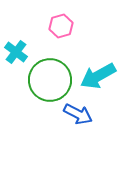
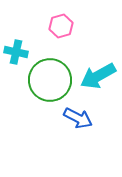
cyan cross: rotated 25 degrees counterclockwise
blue arrow: moved 4 px down
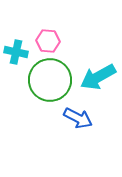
pink hexagon: moved 13 px left, 15 px down; rotated 20 degrees clockwise
cyan arrow: moved 1 px down
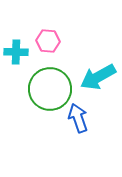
cyan cross: rotated 10 degrees counterclockwise
green circle: moved 9 px down
blue arrow: rotated 136 degrees counterclockwise
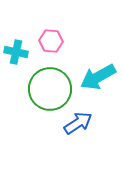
pink hexagon: moved 3 px right
cyan cross: rotated 10 degrees clockwise
blue arrow: moved 5 px down; rotated 76 degrees clockwise
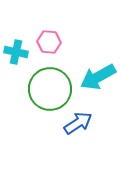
pink hexagon: moved 2 px left, 1 px down
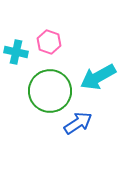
pink hexagon: rotated 15 degrees clockwise
green circle: moved 2 px down
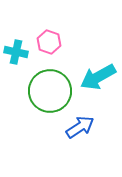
blue arrow: moved 2 px right, 4 px down
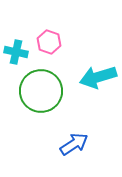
cyan arrow: rotated 12 degrees clockwise
green circle: moved 9 px left
blue arrow: moved 6 px left, 17 px down
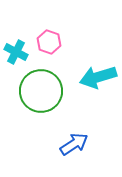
cyan cross: rotated 15 degrees clockwise
